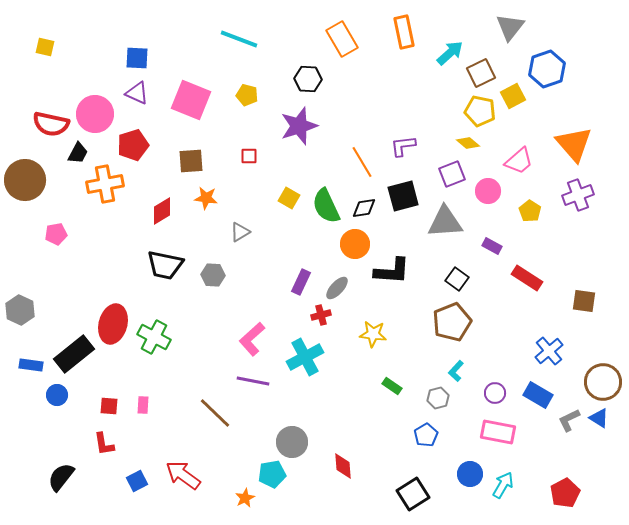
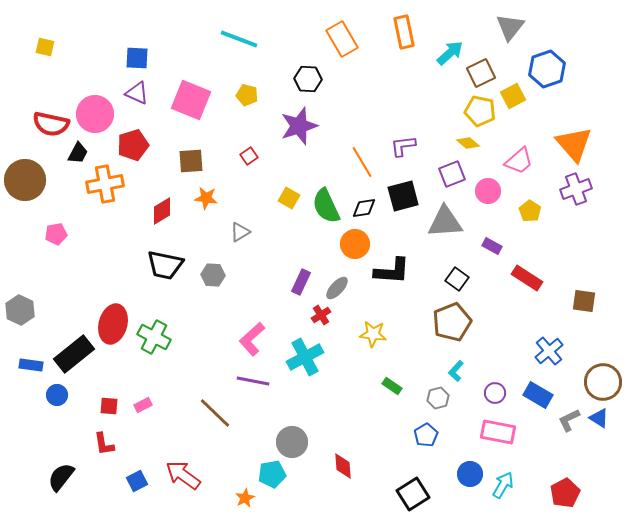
red square at (249, 156): rotated 36 degrees counterclockwise
purple cross at (578, 195): moved 2 px left, 6 px up
red cross at (321, 315): rotated 18 degrees counterclockwise
pink rectangle at (143, 405): rotated 60 degrees clockwise
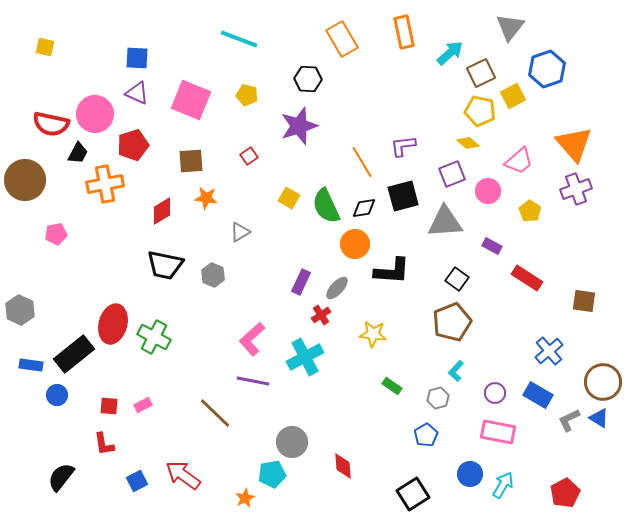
gray hexagon at (213, 275): rotated 20 degrees clockwise
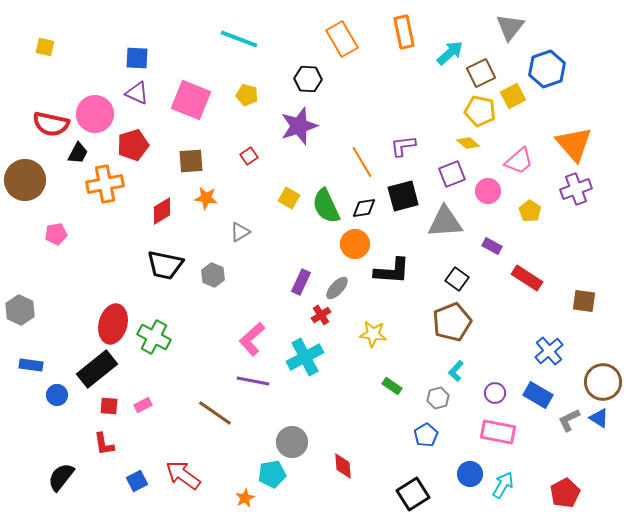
black rectangle at (74, 354): moved 23 px right, 15 px down
brown line at (215, 413): rotated 9 degrees counterclockwise
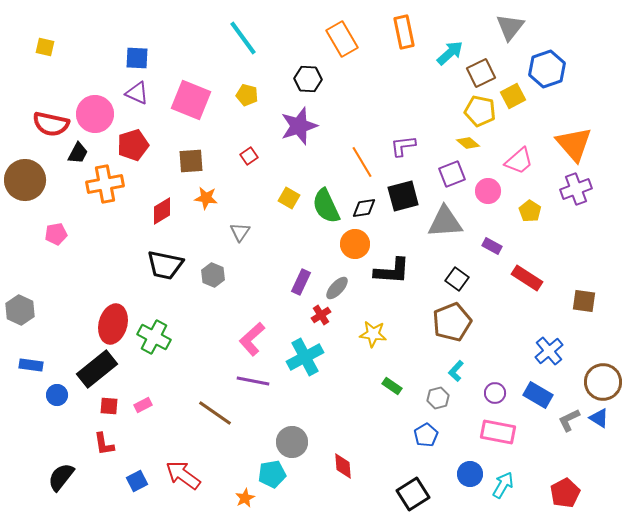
cyan line at (239, 39): moved 4 px right, 1 px up; rotated 33 degrees clockwise
gray triangle at (240, 232): rotated 25 degrees counterclockwise
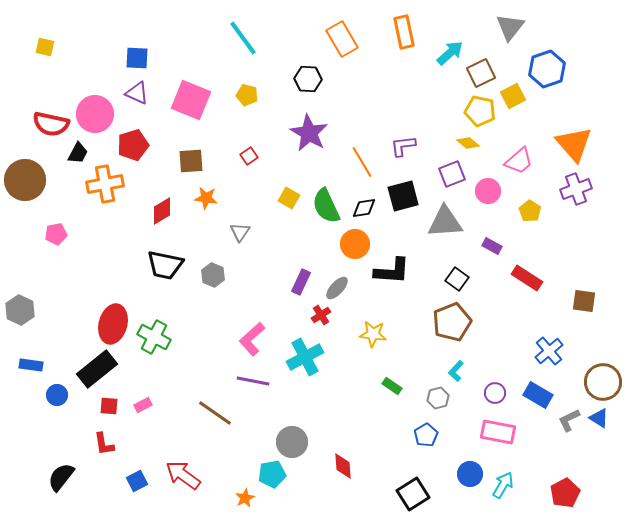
purple star at (299, 126): moved 10 px right, 7 px down; rotated 24 degrees counterclockwise
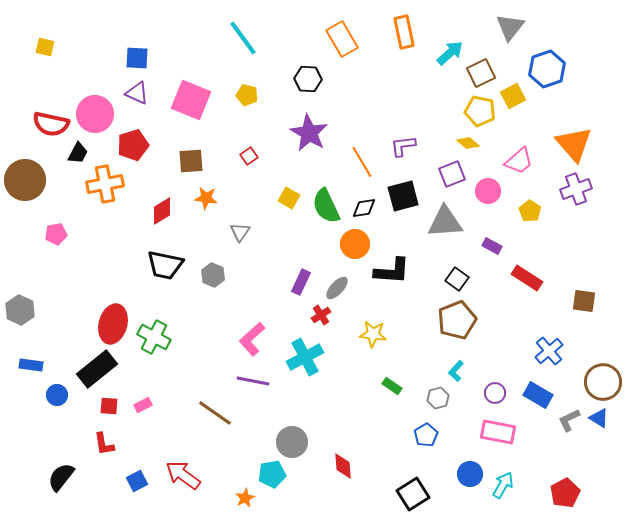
brown pentagon at (452, 322): moved 5 px right, 2 px up
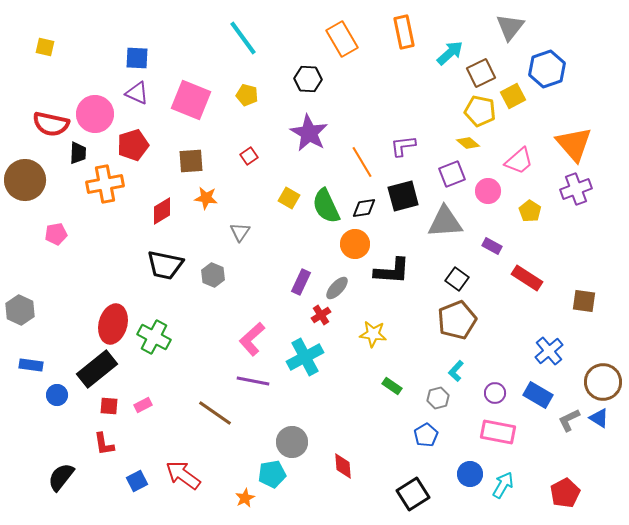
black trapezoid at (78, 153): rotated 25 degrees counterclockwise
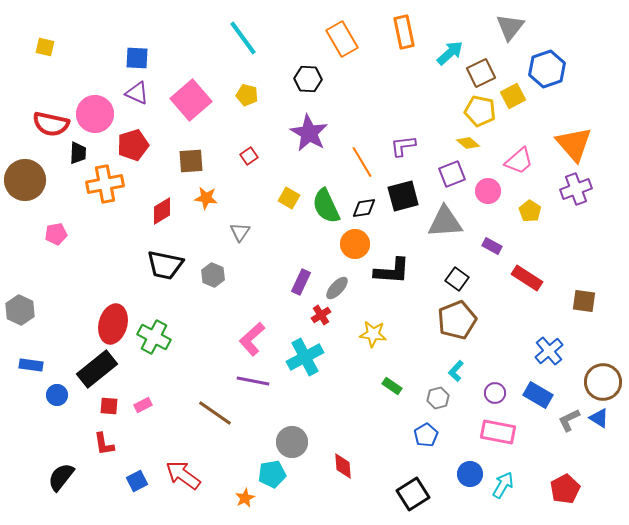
pink square at (191, 100): rotated 27 degrees clockwise
red pentagon at (565, 493): moved 4 px up
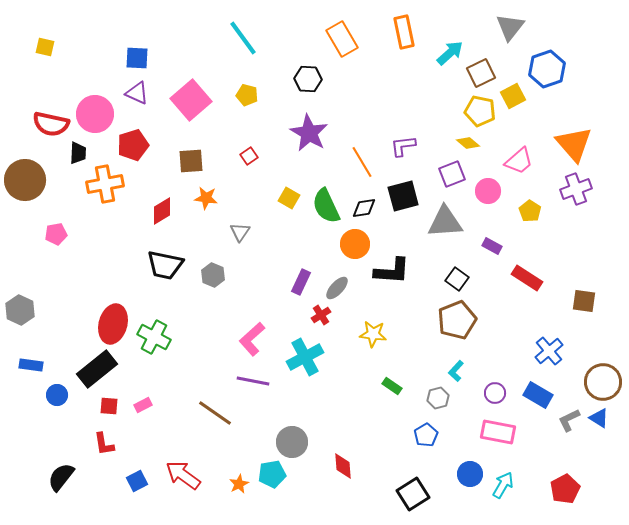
orange star at (245, 498): moved 6 px left, 14 px up
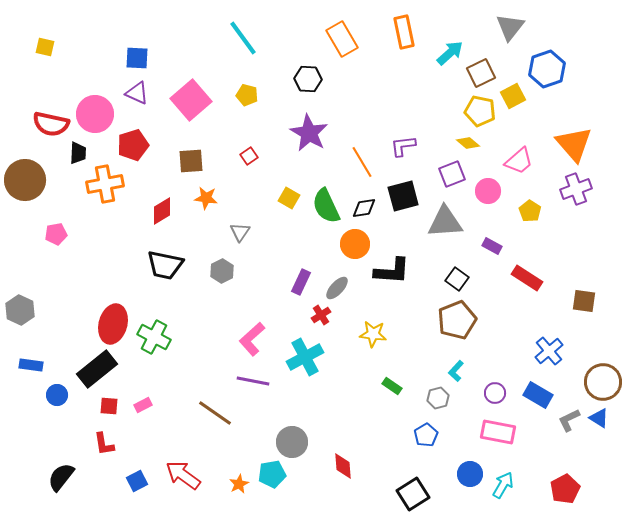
gray hexagon at (213, 275): moved 9 px right, 4 px up; rotated 10 degrees clockwise
